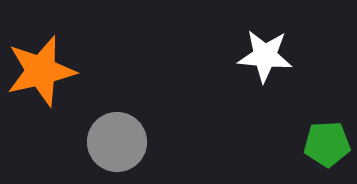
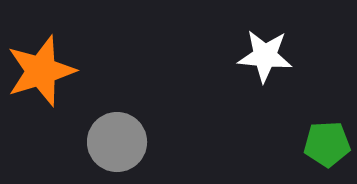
orange star: rotated 4 degrees counterclockwise
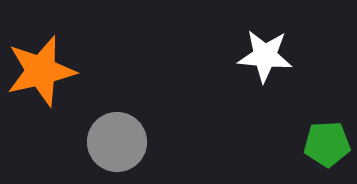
orange star: rotated 4 degrees clockwise
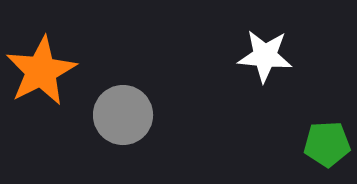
orange star: rotated 14 degrees counterclockwise
gray circle: moved 6 px right, 27 px up
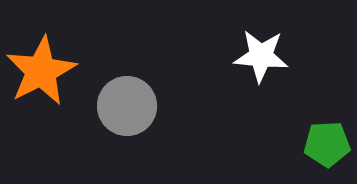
white star: moved 4 px left
gray circle: moved 4 px right, 9 px up
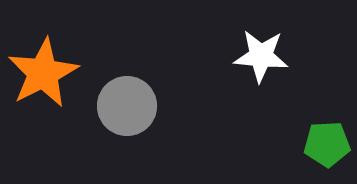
orange star: moved 2 px right, 2 px down
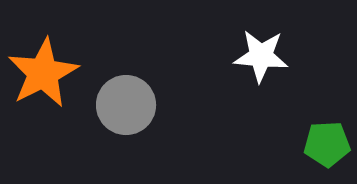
gray circle: moved 1 px left, 1 px up
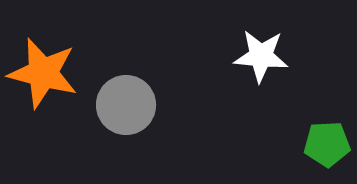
orange star: rotated 30 degrees counterclockwise
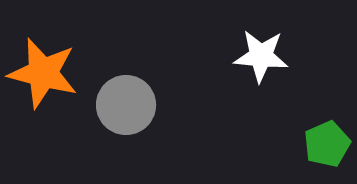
green pentagon: rotated 21 degrees counterclockwise
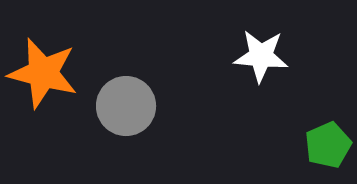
gray circle: moved 1 px down
green pentagon: moved 1 px right, 1 px down
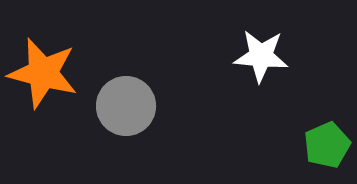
green pentagon: moved 1 px left
